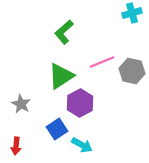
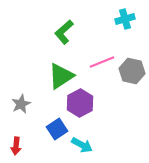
cyan cross: moved 7 px left, 6 px down
gray star: rotated 18 degrees clockwise
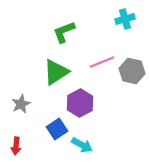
green L-shape: rotated 20 degrees clockwise
green triangle: moved 5 px left, 4 px up
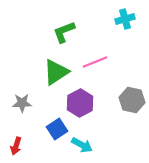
pink line: moved 7 px left
gray hexagon: moved 29 px down
gray star: moved 1 px right, 1 px up; rotated 24 degrees clockwise
red arrow: rotated 12 degrees clockwise
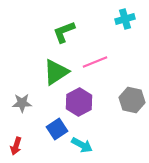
purple hexagon: moved 1 px left, 1 px up
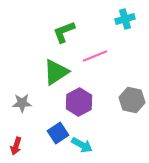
pink line: moved 6 px up
blue square: moved 1 px right, 4 px down
